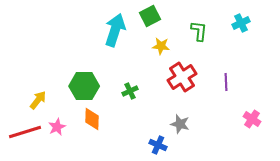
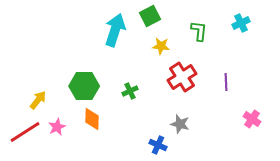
red line: rotated 16 degrees counterclockwise
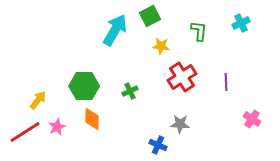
cyan arrow: rotated 12 degrees clockwise
gray star: rotated 12 degrees counterclockwise
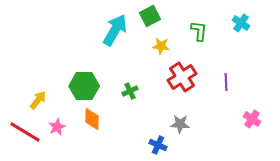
cyan cross: rotated 30 degrees counterclockwise
red line: rotated 64 degrees clockwise
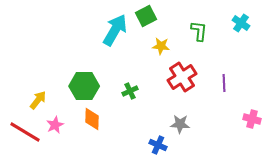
green square: moved 4 px left
purple line: moved 2 px left, 1 px down
pink cross: rotated 18 degrees counterclockwise
pink star: moved 2 px left, 2 px up
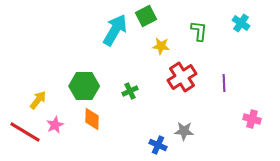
gray star: moved 4 px right, 7 px down
